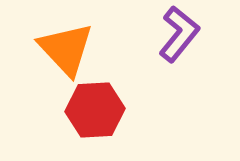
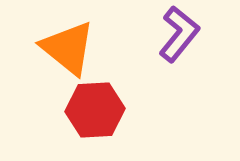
orange triangle: moved 2 px right, 1 px up; rotated 8 degrees counterclockwise
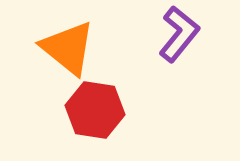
red hexagon: rotated 12 degrees clockwise
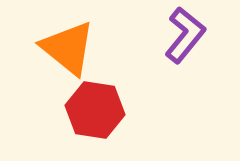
purple L-shape: moved 6 px right, 1 px down
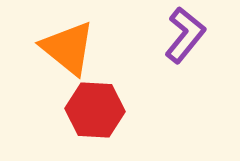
red hexagon: rotated 6 degrees counterclockwise
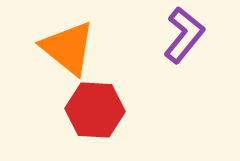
purple L-shape: moved 1 px left
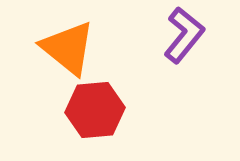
red hexagon: rotated 8 degrees counterclockwise
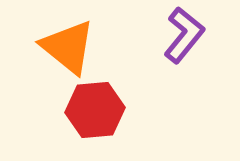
orange triangle: moved 1 px up
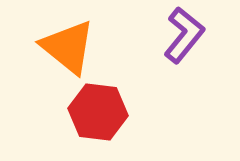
red hexagon: moved 3 px right, 2 px down; rotated 12 degrees clockwise
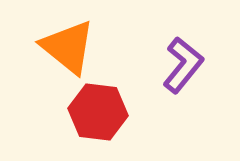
purple L-shape: moved 1 px left, 30 px down
